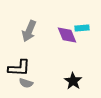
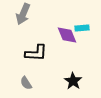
gray arrow: moved 6 px left, 17 px up
black L-shape: moved 17 px right, 15 px up
gray semicircle: rotated 40 degrees clockwise
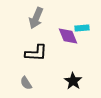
gray arrow: moved 13 px right, 4 px down
purple diamond: moved 1 px right, 1 px down
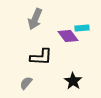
gray arrow: moved 1 px left, 1 px down
purple diamond: rotated 15 degrees counterclockwise
black L-shape: moved 5 px right, 4 px down
gray semicircle: rotated 72 degrees clockwise
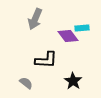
black L-shape: moved 5 px right, 3 px down
gray semicircle: rotated 88 degrees clockwise
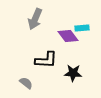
black star: moved 8 px up; rotated 30 degrees counterclockwise
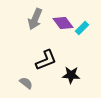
cyan rectangle: rotated 40 degrees counterclockwise
purple diamond: moved 5 px left, 13 px up
black L-shape: rotated 25 degrees counterclockwise
black star: moved 2 px left, 2 px down
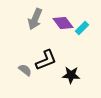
gray semicircle: moved 1 px left, 13 px up
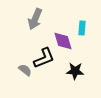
purple diamond: moved 18 px down; rotated 20 degrees clockwise
cyan rectangle: rotated 40 degrees counterclockwise
black L-shape: moved 2 px left, 2 px up
black star: moved 4 px right, 4 px up
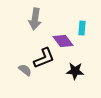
gray arrow: rotated 15 degrees counterclockwise
purple diamond: rotated 20 degrees counterclockwise
